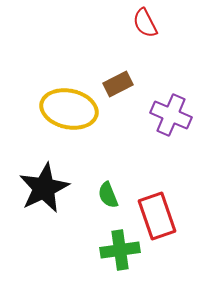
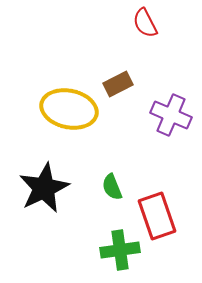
green semicircle: moved 4 px right, 8 px up
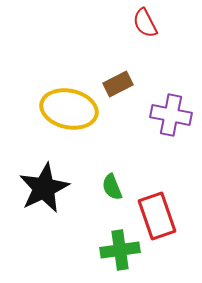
purple cross: rotated 12 degrees counterclockwise
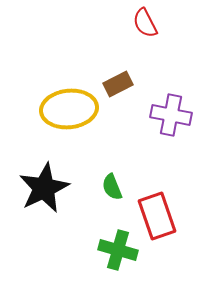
yellow ellipse: rotated 18 degrees counterclockwise
green cross: moved 2 px left; rotated 24 degrees clockwise
